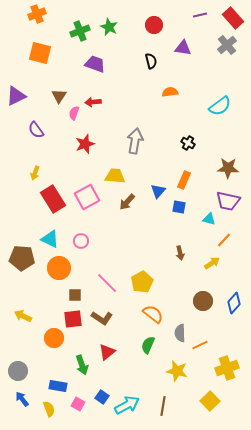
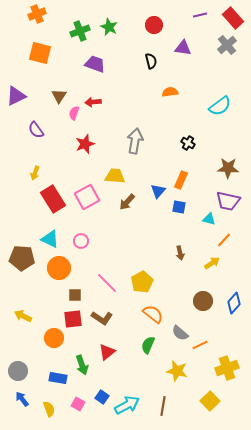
orange rectangle at (184, 180): moved 3 px left
gray semicircle at (180, 333): rotated 48 degrees counterclockwise
blue rectangle at (58, 386): moved 8 px up
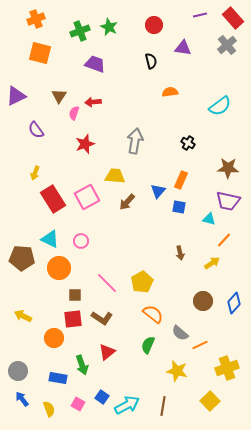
orange cross at (37, 14): moved 1 px left, 5 px down
